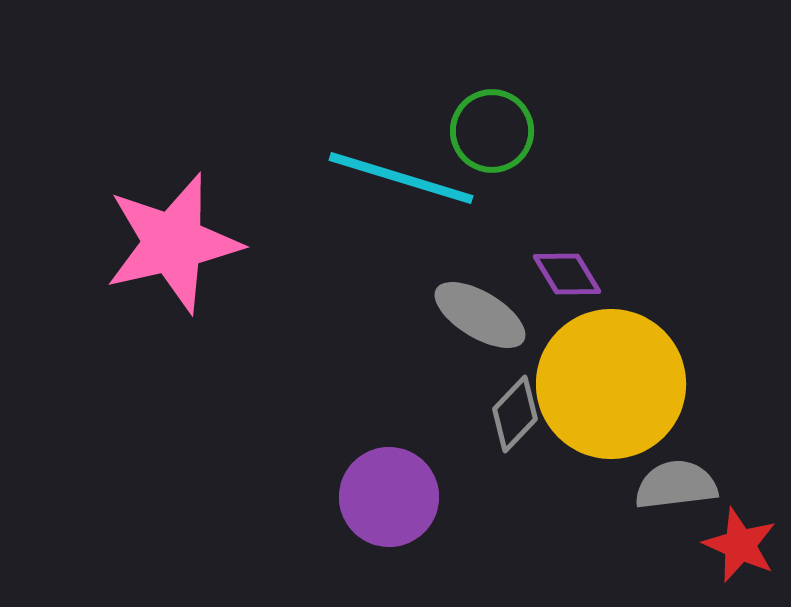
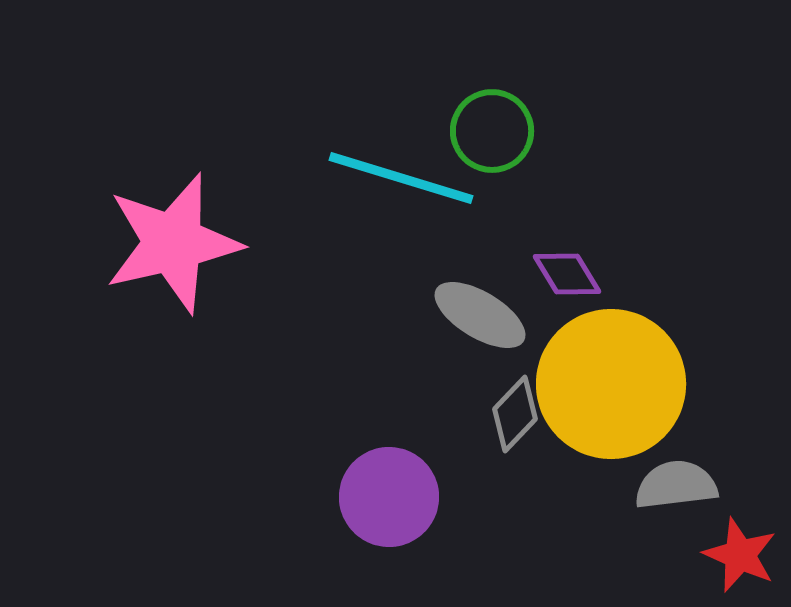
red star: moved 10 px down
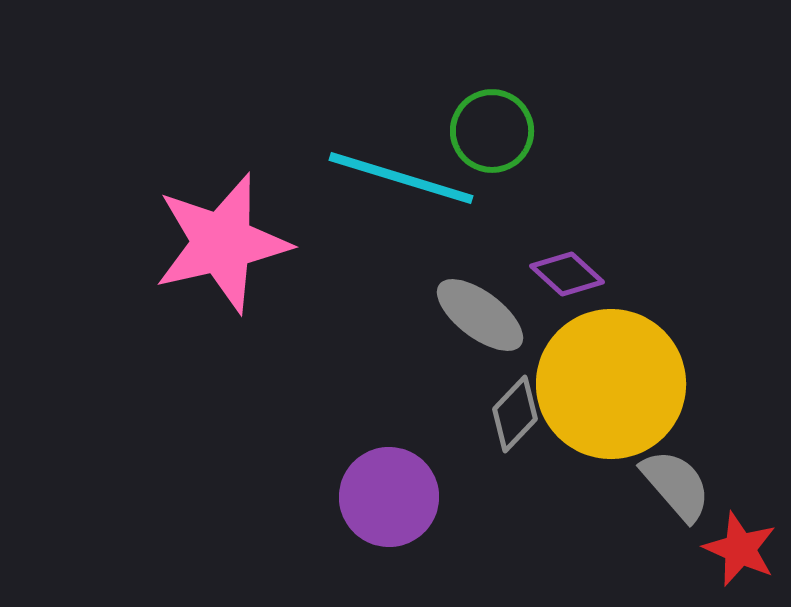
pink star: moved 49 px right
purple diamond: rotated 16 degrees counterclockwise
gray ellipse: rotated 6 degrees clockwise
gray semicircle: rotated 56 degrees clockwise
red star: moved 6 px up
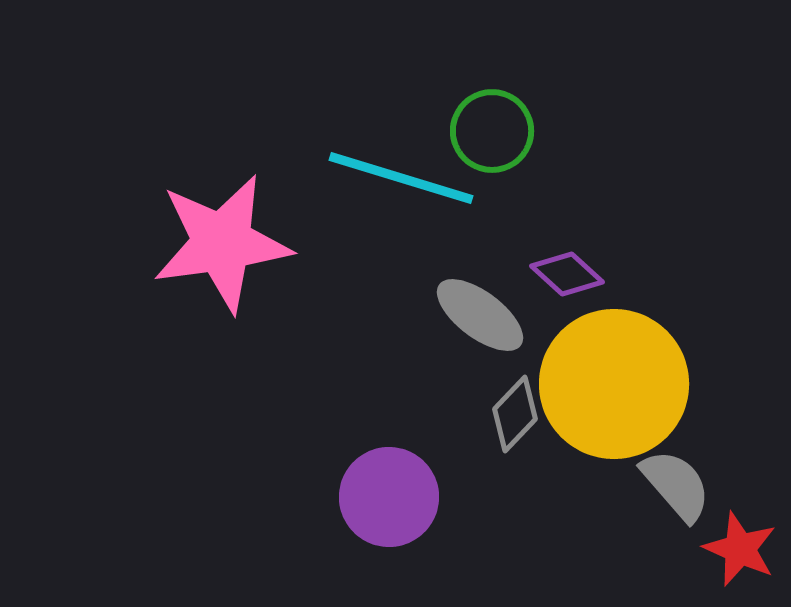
pink star: rotated 5 degrees clockwise
yellow circle: moved 3 px right
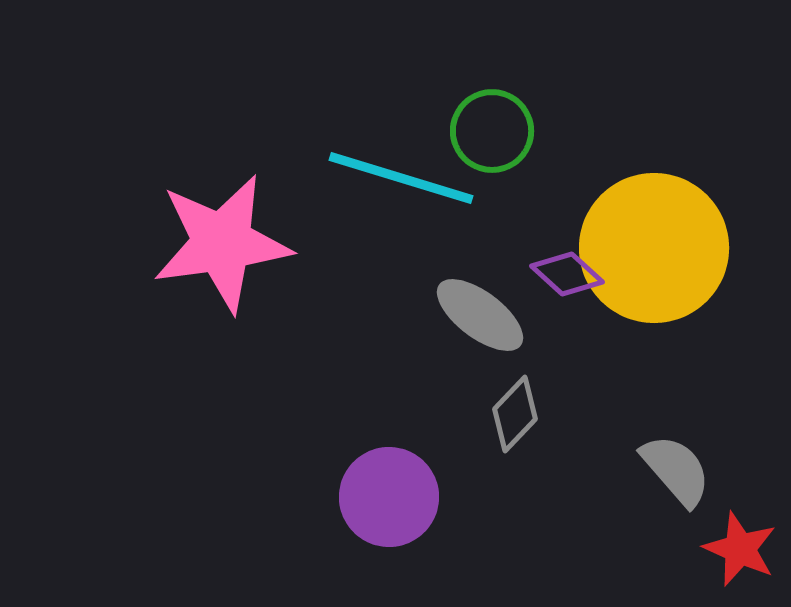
yellow circle: moved 40 px right, 136 px up
gray semicircle: moved 15 px up
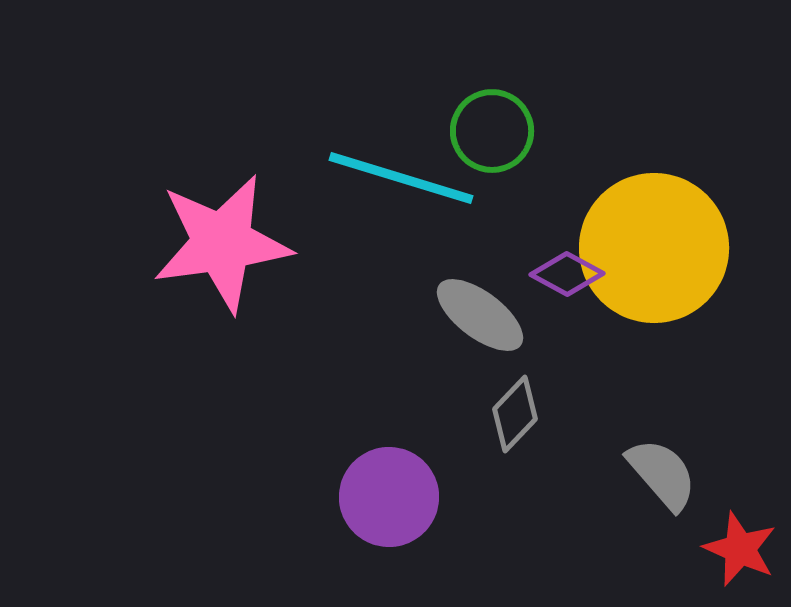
purple diamond: rotated 14 degrees counterclockwise
gray semicircle: moved 14 px left, 4 px down
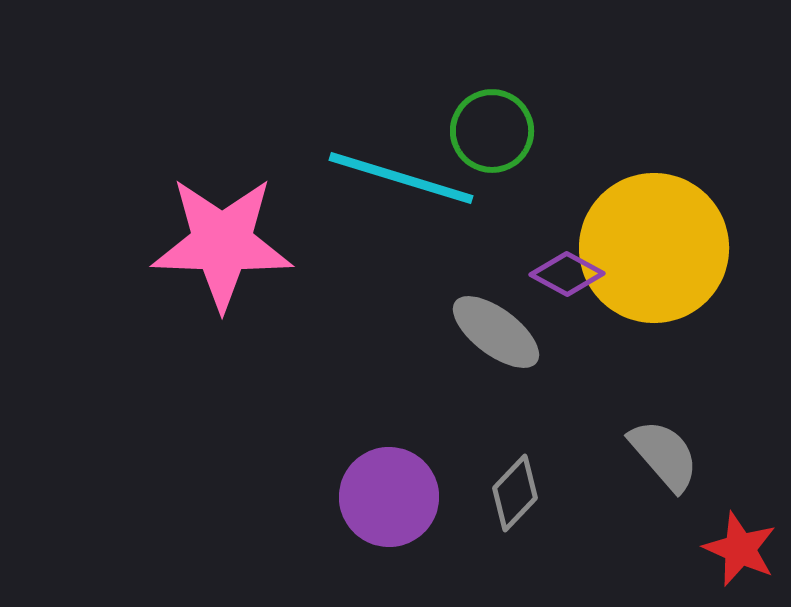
pink star: rotated 10 degrees clockwise
gray ellipse: moved 16 px right, 17 px down
gray diamond: moved 79 px down
gray semicircle: moved 2 px right, 19 px up
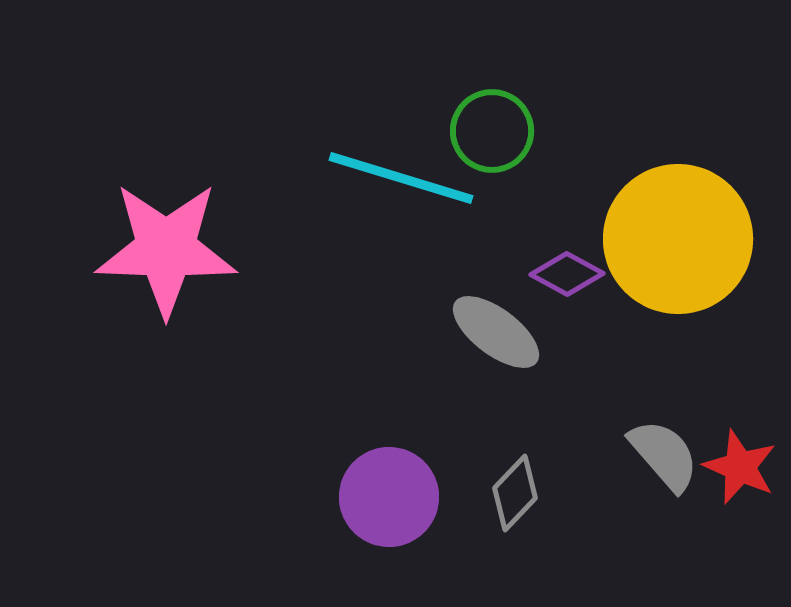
pink star: moved 56 px left, 6 px down
yellow circle: moved 24 px right, 9 px up
red star: moved 82 px up
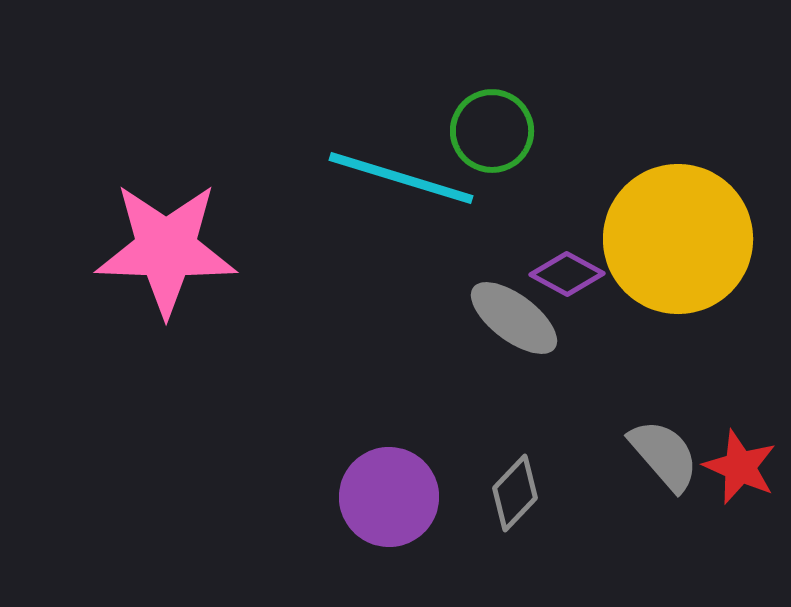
gray ellipse: moved 18 px right, 14 px up
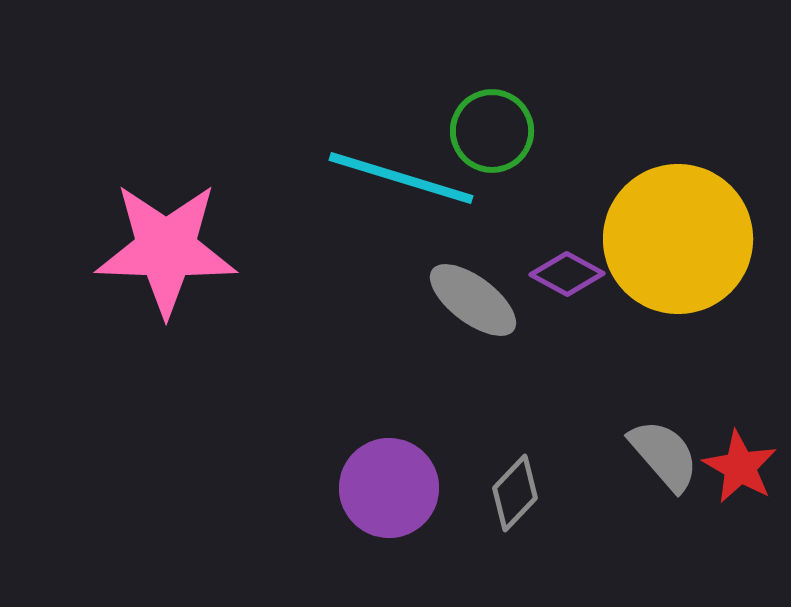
gray ellipse: moved 41 px left, 18 px up
red star: rotated 6 degrees clockwise
purple circle: moved 9 px up
